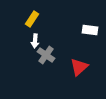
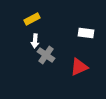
yellow rectangle: rotated 28 degrees clockwise
white rectangle: moved 4 px left, 3 px down
red triangle: rotated 18 degrees clockwise
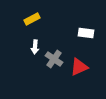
white arrow: moved 6 px down
gray cross: moved 8 px right, 4 px down
